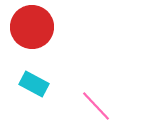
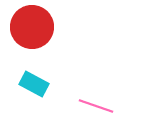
pink line: rotated 28 degrees counterclockwise
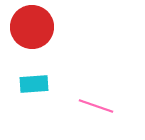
cyan rectangle: rotated 32 degrees counterclockwise
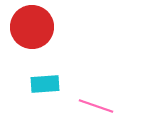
cyan rectangle: moved 11 px right
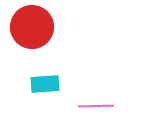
pink line: rotated 20 degrees counterclockwise
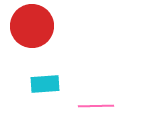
red circle: moved 1 px up
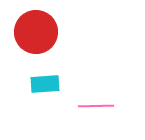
red circle: moved 4 px right, 6 px down
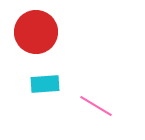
pink line: rotated 32 degrees clockwise
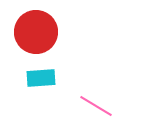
cyan rectangle: moved 4 px left, 6 px up
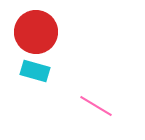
cyan rectangle: moved 6 px left, 7 px up; rotated 20 degrees clockwise
